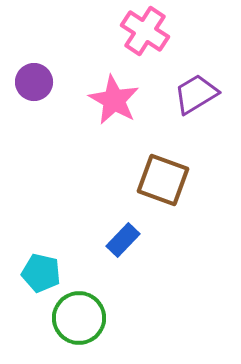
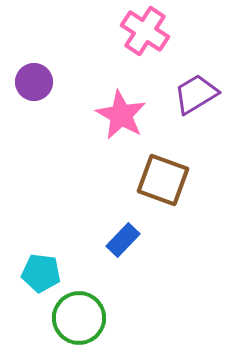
pink star: moved 7 px right, 15 px down
cyan pentagon: rotated 6 degrees counterclockwise
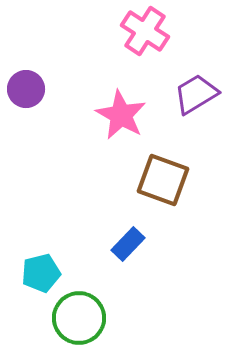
purple circle: moved 8 px left, 7 px down
blue rectangle: moved 5 px right, 4 px down
cyan pentagon: rotated 21 degrees counterclockwise
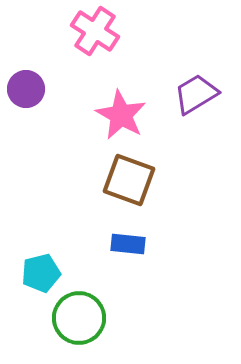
pink cross: moved 50 px left
brown square: moved 34 px left
blue rectangle: rotated 52 degrees clockwise
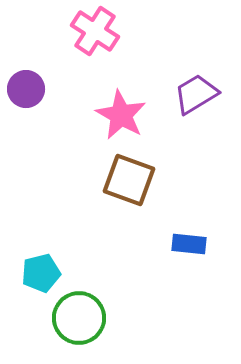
blue rectangle: moved 61 px right
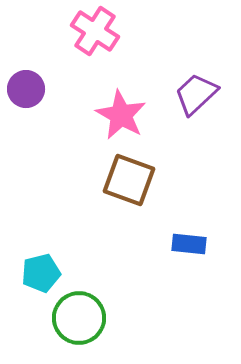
purple trapezoid: rotated 12 degrees counterclockwise
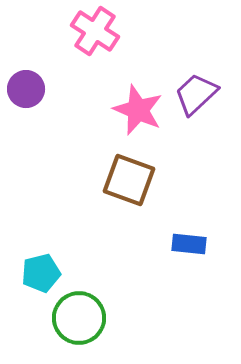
pink star: moved 17 px right, 5 px up; rotated 6 degrees counterclockwise
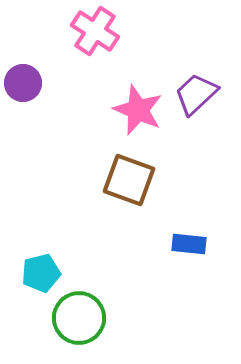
purple circle: moved 3 px left, 6 px up
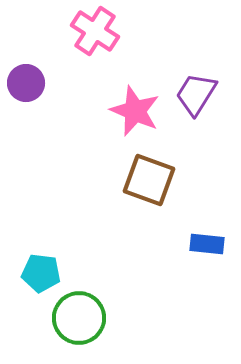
purple circle: moved 3 px right
purple trapezoid: rotated 15 degrees counterclockwise
pink star: moved 3 px left, 1 px down
brown square: moved 20 px right
blue rectangle: moved 18 px right
cyan pentagon: rotated 21 degrees clockwise
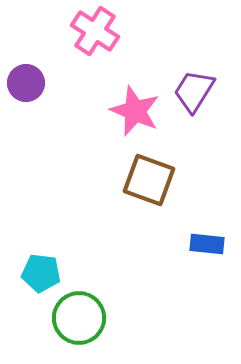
purple trapezoid: moved 2 px left, 3 px up
